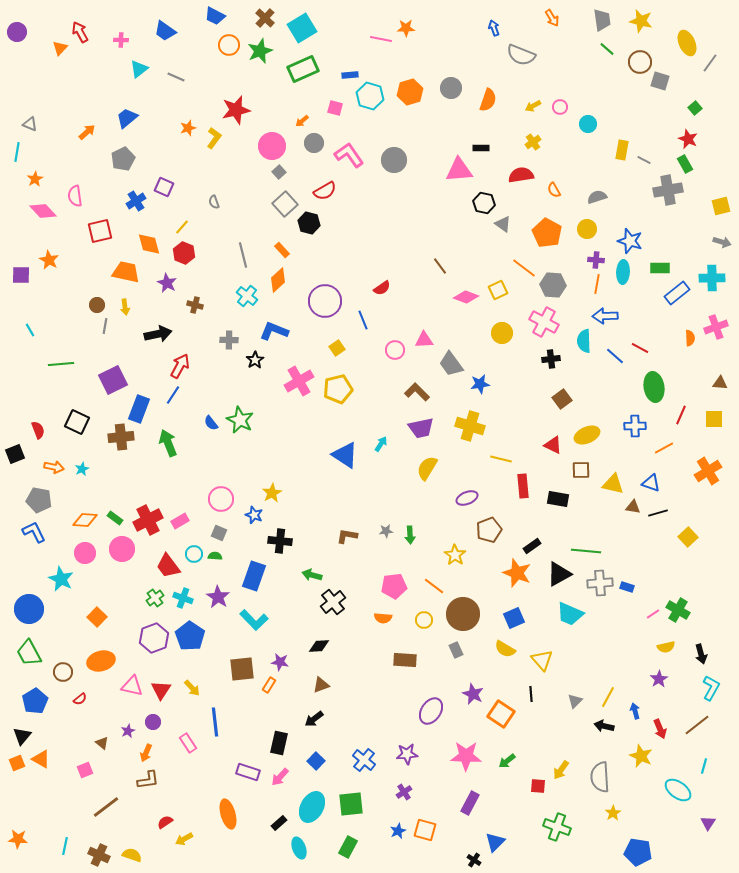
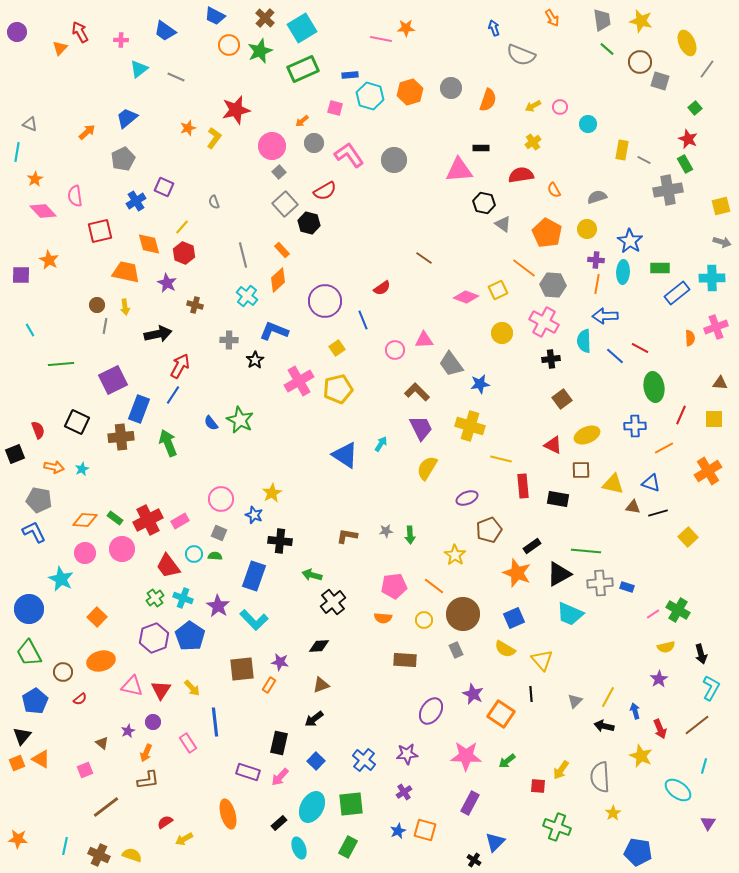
gray line at (710, 63): moved 3 px left, 6 px down
blue star at (630, 241): rotated 15 degrees clockwise
brown line at (440, 266): moved 16 px left, 8 px up; rotated 18 degrees counterclockwise
purple trapezoid at (421, 428): rotated 104 degrees counterclockwise
purple star at (218, 597): moved 9 px down
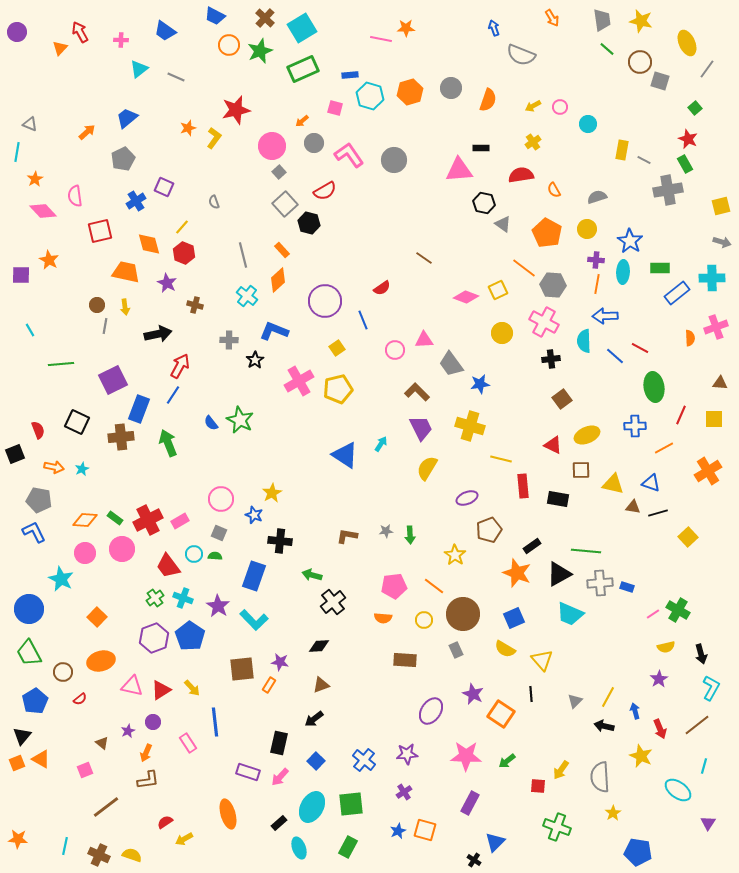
red triangle at (161, 690): rotated 25 degrees clockwise
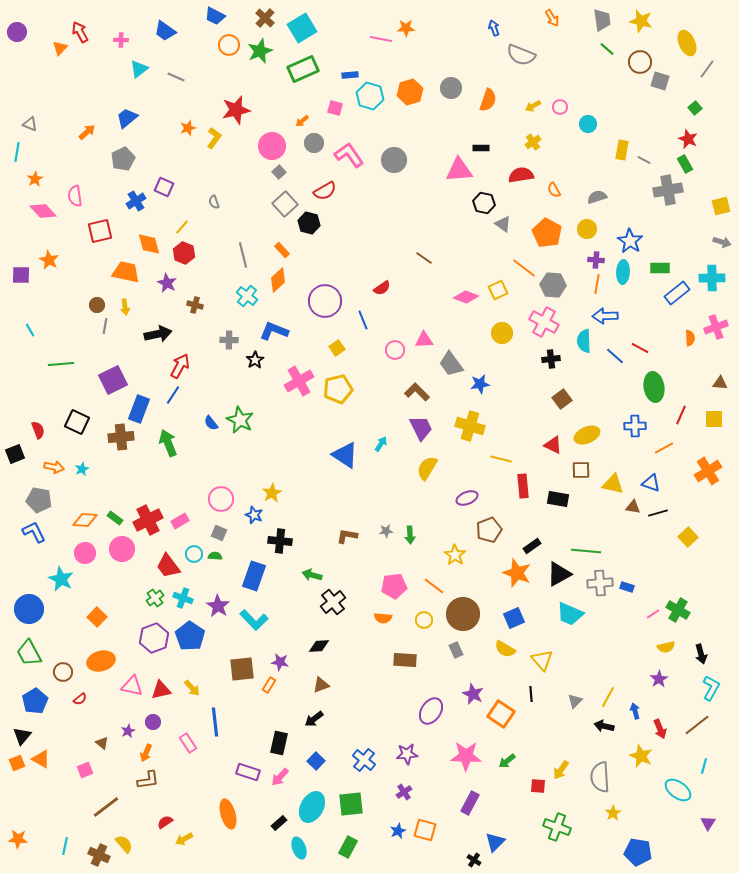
red triangle at (161, 690): rotated 20 degrees clockwise
yellow semicircle at (132, 855): moved 8 px left, 11 px up; rotated 30 degrees clockwise
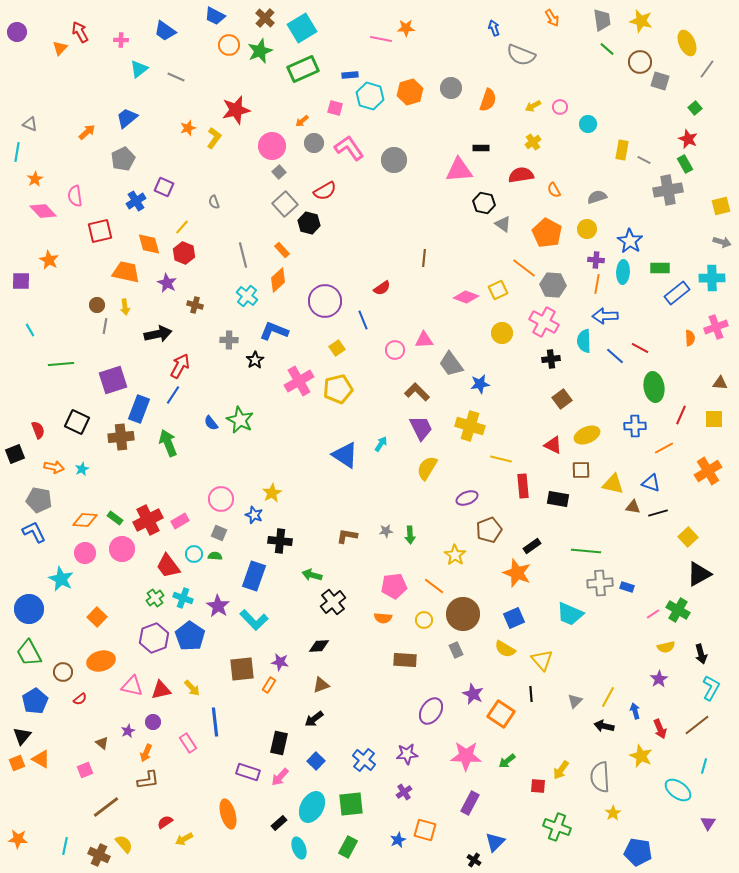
pink L-shape at (349, 155): moved 7 px up
brown line at (424, 258): rotated 60 degrees clockwise
purple square at (21, 275): moved 6 px down
purple square at (113, 380): rotated 8 degrees clockwise
black triangle at (559, 574): moved 140 px right
blue star at (398, 831): moved 9 px down
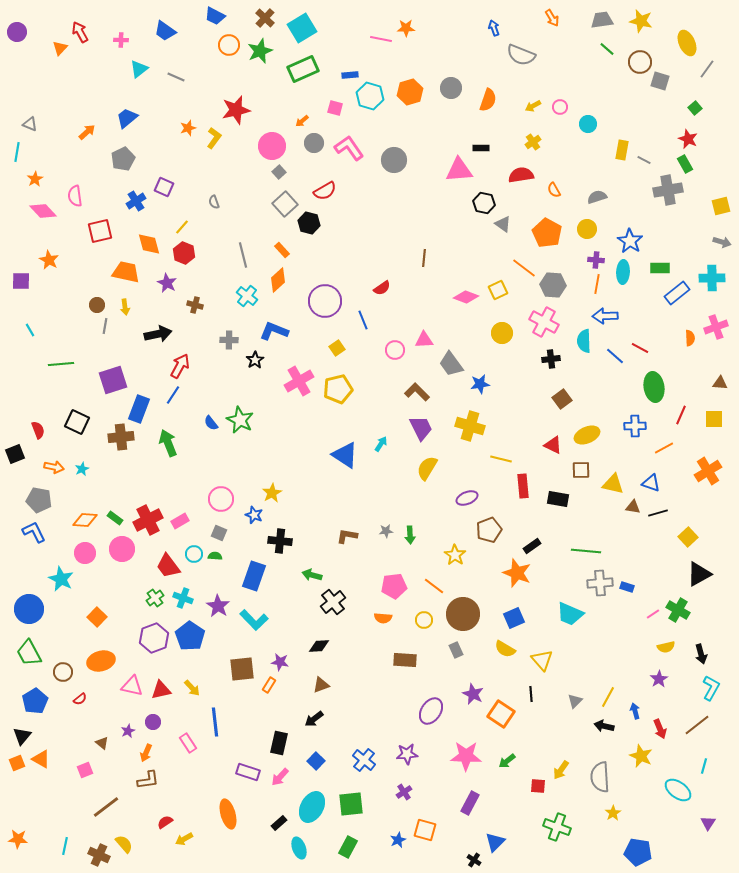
gray trapezoid at (602, 20): rotated 90 degrees counterclockwise
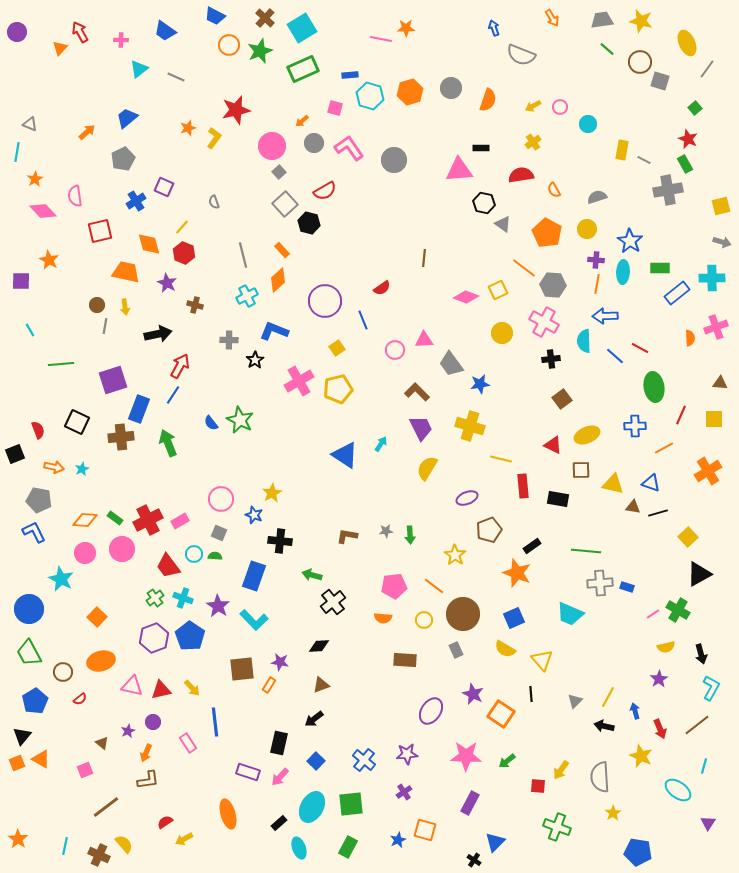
cyan cross at (247, 296): rotated 25 degrees clockwise
orange star at (18, 839): rotated 30 degrees clockwise
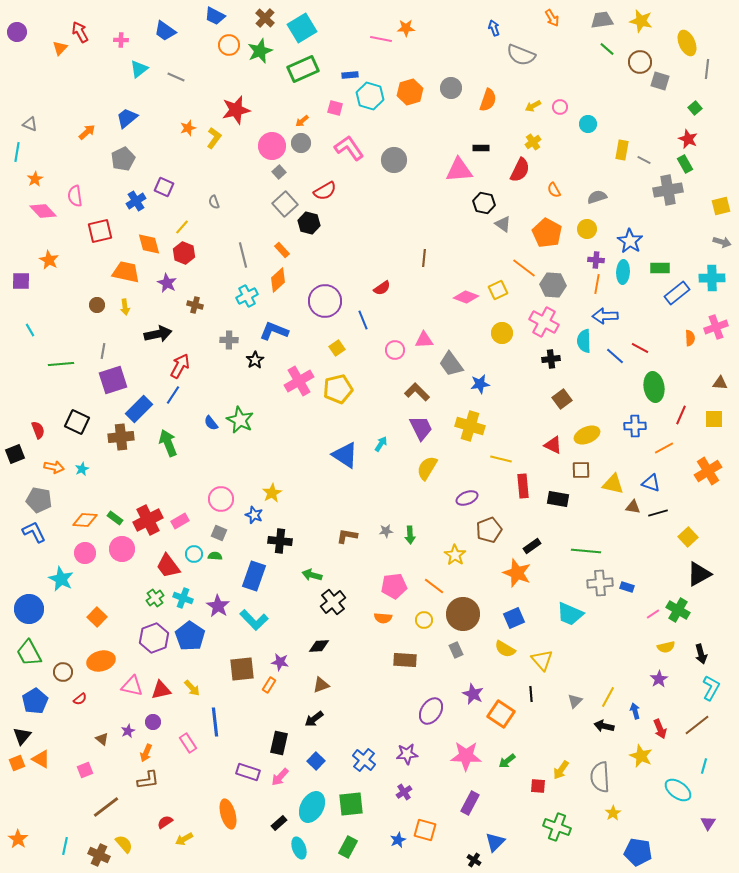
gray line at (707, 69): rotated 30 degrees counterclockwise
gray circle at (314, 143): moved 13 px left
red semicircle at (521, 175): moved 1 px left, 5 px up; rotated 125 degrees clockwise
gray line at (105, 326): moved 2 px left, 25 px down
blue rectangle at (139, 409): rotated 24 degrees clockwise
brown triangle at (102, 743): moved 4 px up
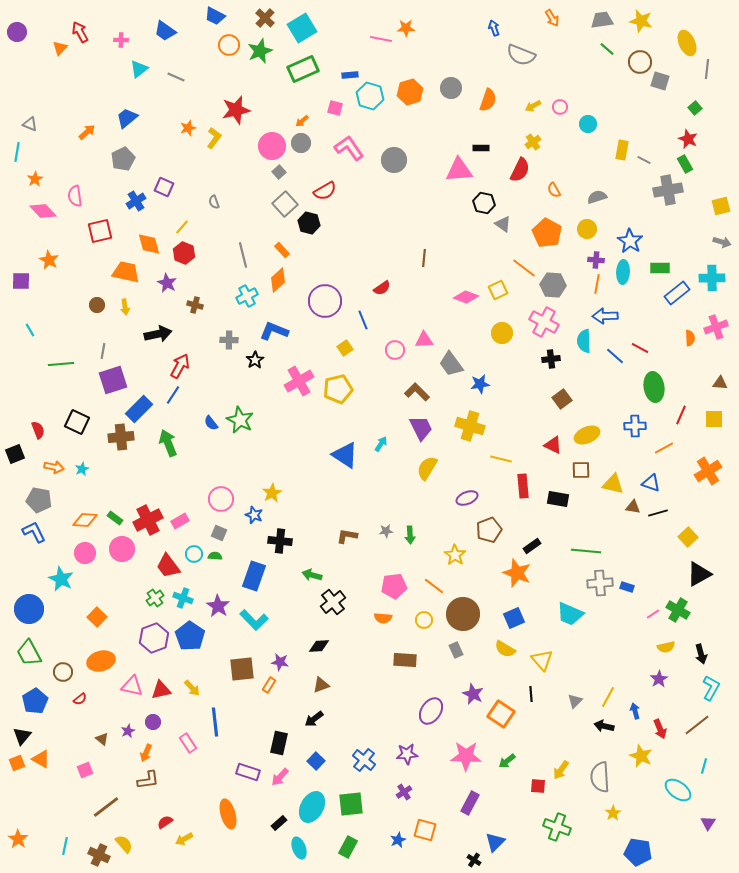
yellow square at (337, 348): moved 8 px right
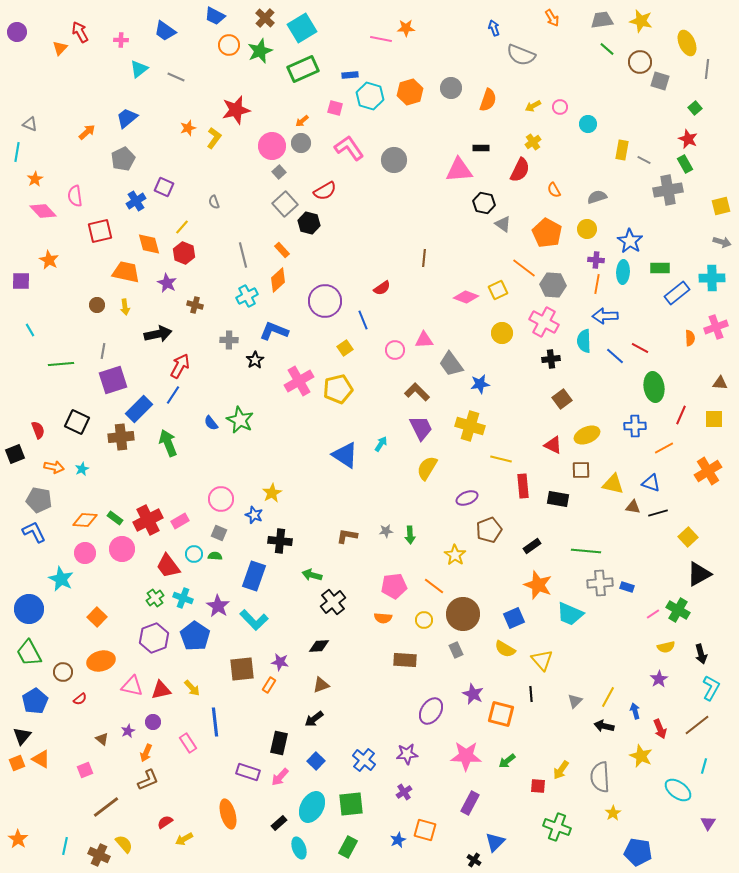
orange star at (517, 573): moved 21 px right, 12 px down
blue pentagon at (190, 636): moved 5 px right
orange square at (501, 714): rotated 20 degrees counterclockwise
brown L-shape at (148, 780): rotated 15 degrees counterclockwise
